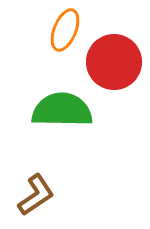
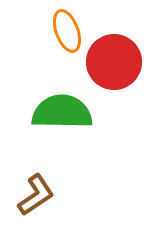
orange ellipse: moved 2 px right, 1 px down; rotated 42 degrees counterclockwise
green semicircle: moved 2 px down
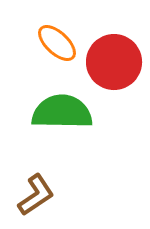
orange ellipse: moved 10 px left, 12 px down; rotated 27 degrees counterclockwise
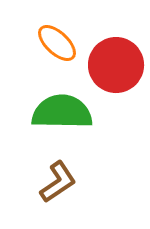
red circle: moved 2 px right, 3 px down
brown L-shape: moved 22 px right, 13 px up
